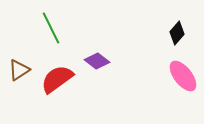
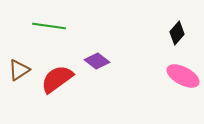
green line: moved 2 px left, 2 px up; rotated 56 degrees counterclockwise
pink ellipse: rotated 24 degrees counterclockwise
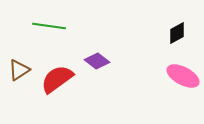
black diamond: rotated 20 degrees clockwise
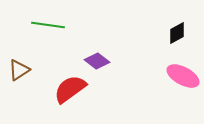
green line: moved 1 px left, 1 px up
red semicircle: moved 13 px right, 10 px down
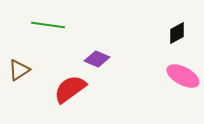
purple diamond: moved 2 px up; rotated 15 degrees counterclockwise
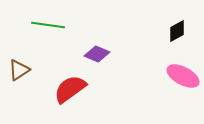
black diamond: moved 2 px up
purple diamond: moved 5 px up
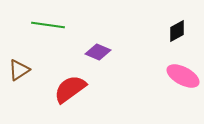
purple diamond: moved 1 px right, 2 px up
